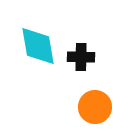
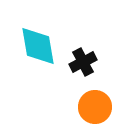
black cross: moved 2 px right, 5 px down; rotated 28 degrees counterclockwise
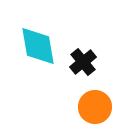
black cross: rotated 12 degrees counterclockwise
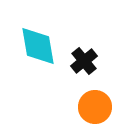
black cross: moved 1 px right, 1 px up
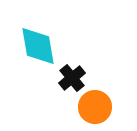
black cross: moved 12 px left, 17 px down
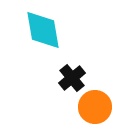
cyan diamond: moved 5 px right, 16 px up
